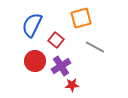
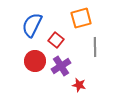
gray line: rotated 60 degrees clockwise
red star: moved 7 px right; rotated 16 degrees clockwise
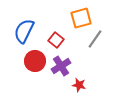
blue semicircle: moved 8 px left, 6 px down
gray line: moved 8 px up; rotated 36 degrees clockwise
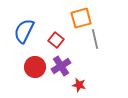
gray line: rotated 48 degrees counterclockwise
red circle: moved 6 px down
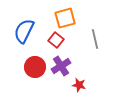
orange square: moved 16 px left
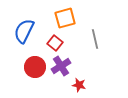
red square: moved 1 px left, 3 px down
